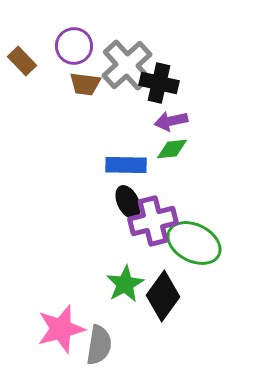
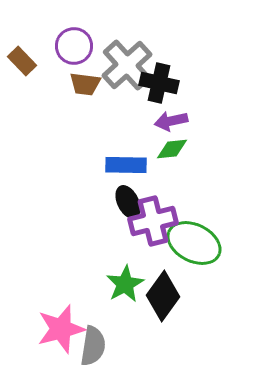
gray semicircle: moved 6 px left, 1 px down
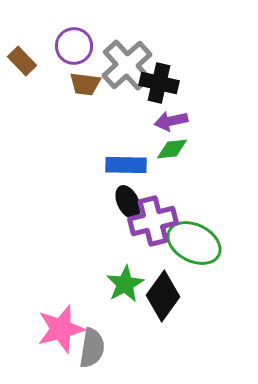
gray semicircle: moved 1 px left, 2 px down
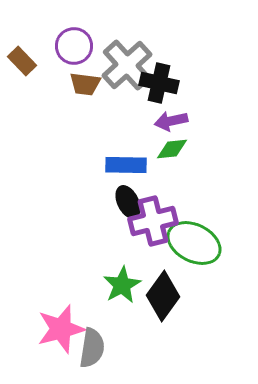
green star: moved 3 px left, 1 px down
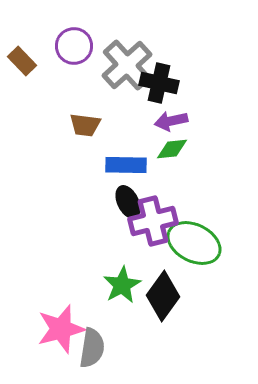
brown trapezoid: moved 41 px down
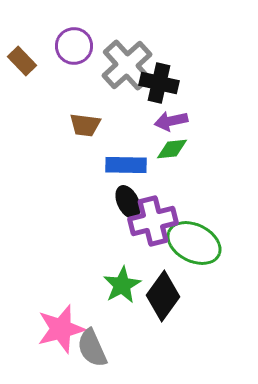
gray semicircle: rotated 147 degrees clockwise
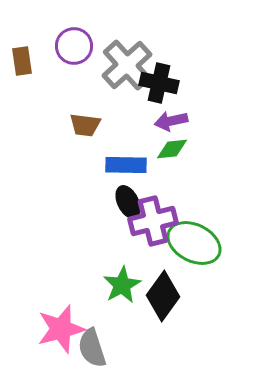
brown rectangle: rotated 36 degrees clockwise
gray semicircle: rotated 6 degrees clockwise
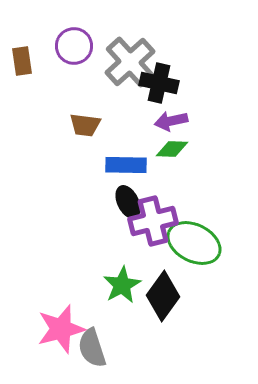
gray cross: moved 3 px right, 3 px up
green diamond: rotated 8 degrees clockwise
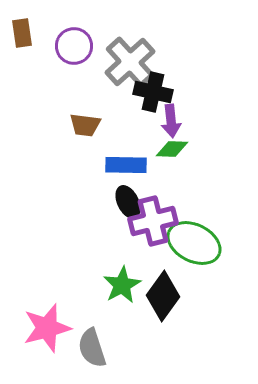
brown rectangle: moved 28 px up
black cross: moved 6 px left, 9 px down
purple arrow: rotated 84 degrees counterclockwise
pink star: moved 14 px left, 1 px up
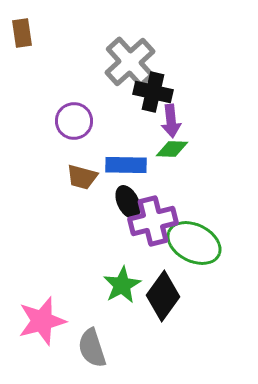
purple circle: moved 75 px down
brown trapezoid: moved 3 px left, 52 px down; rotated 8 degrees clockwise
pink star: moved 5 px left, 7 px up
